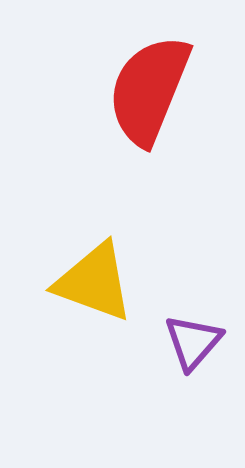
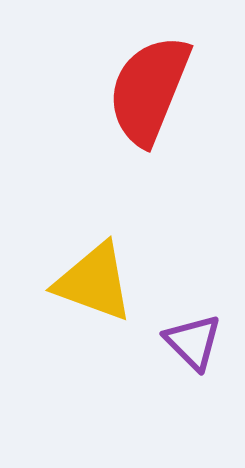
purple triangle: rotated 26 degrees counterclockwise
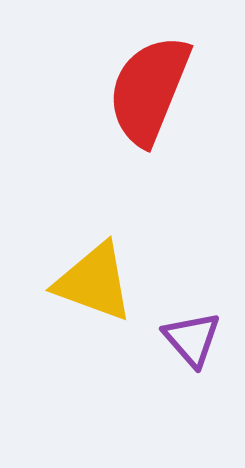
purple triangle: moved 1 px left, 3 px up; rotated 4 degrees clockwise
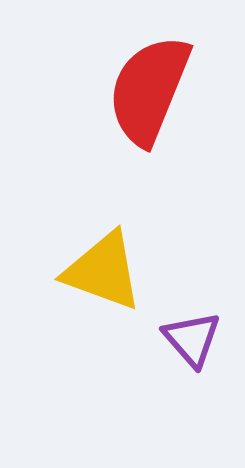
yellow triangle: moved 9 px right, 11 px up
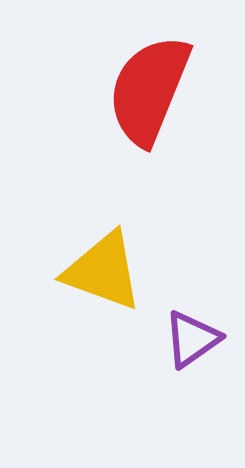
purple triangle: rotated 36 degrees clockwise
